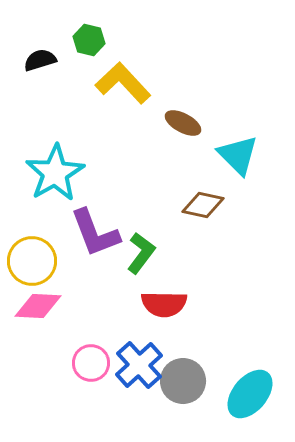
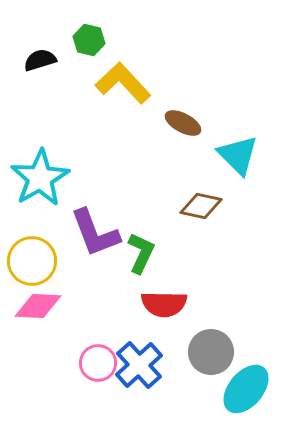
cyan star: moved 15 px left, 5 px down
brown diamond: moved 2 px left, 1 px down
green L-shape: rotated 12 degrees counterclockwise
pink circle: moved 7 px right
gray circle: moved 28 px right, 29 px up
cyan ellipse: moved 4 px left, 5 px up
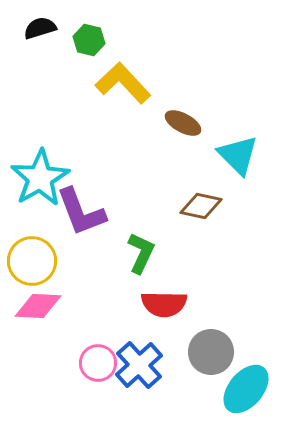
black semicircle: moved 32 px up
purple L-shape: moved 14 px left, 21 px up
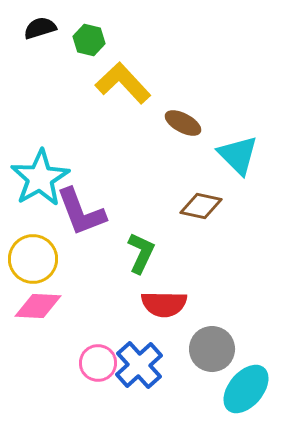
yellow circle: moved 1 px right, 2 px up
gray circle: moved 1 px right, 3 px up
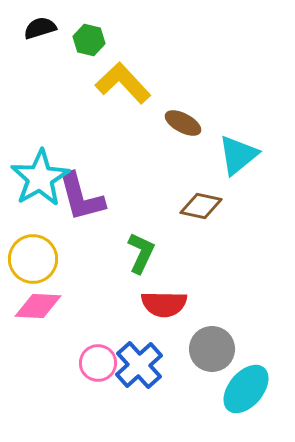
cyan triangle: rotated 36 degrees clockwise
purple L-shape: moved 15 px up; rotated 6 degrees clockwise
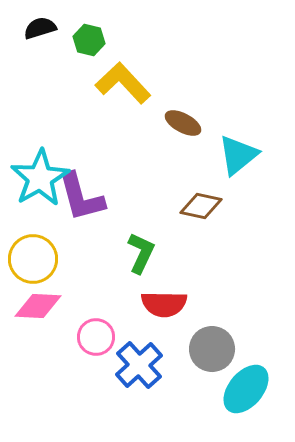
pink circle: moved 2 px left, 26 px up
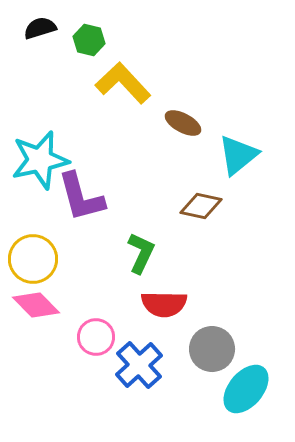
cyan star: moved 18 px up; rotated 18 degrees clockwise
pink diamond: moved 2 px left, 1 px up; rotated 42 degrees clockwise
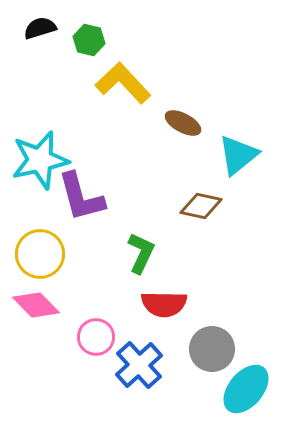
yellow circle: moved 7 px right, 5 px up
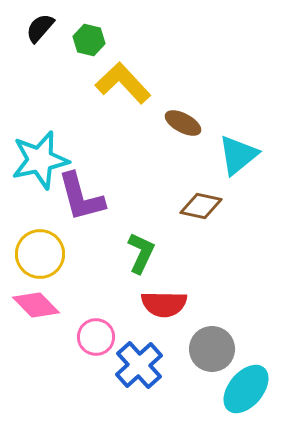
black semicircle: rotated 32 degrees counterclockwise
